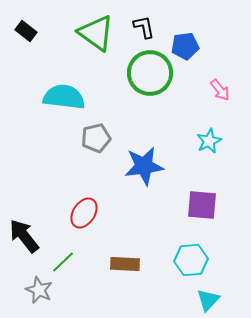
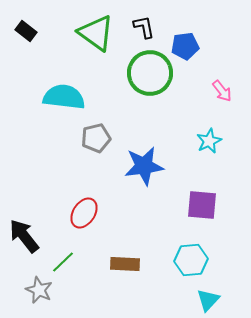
pink arrow: moved 2 px right, 1 px down
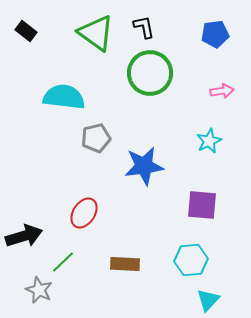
blue pentagon: moved 30 px right, 12 px up
pink arrow: rotated 60 degrees counterclockwise
black arrow: rotated 111 degrees clockwise
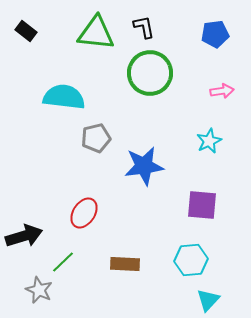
green triangle: rotated 30 degrees counterclockwise
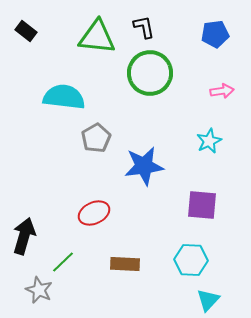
green triangle: moved 1 px right, 4 px down
gray pentagon: rotated 16 degrees counterclockwise
red ellipse: moved 10 px right; rotated 32 degrees clockwise
black arrow: rotated 57 degrees counterclockwise
cyan hexagon: rotated 8 degrees clockwise
